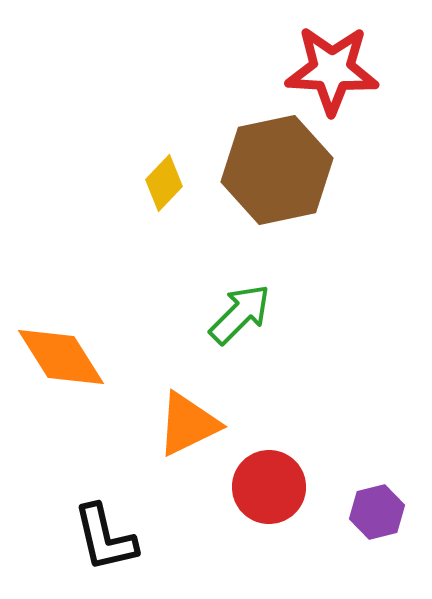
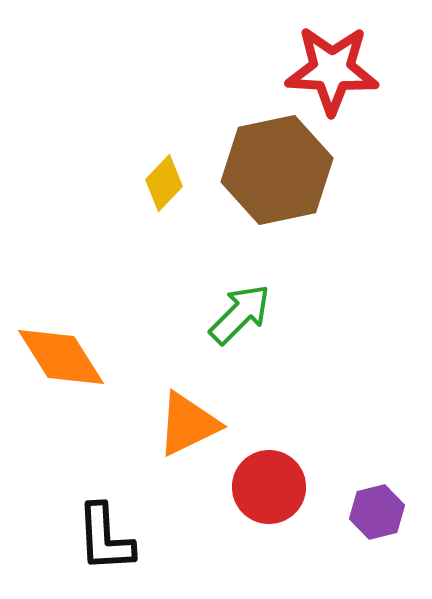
black L-shape: rotated 10 degrees clockwise
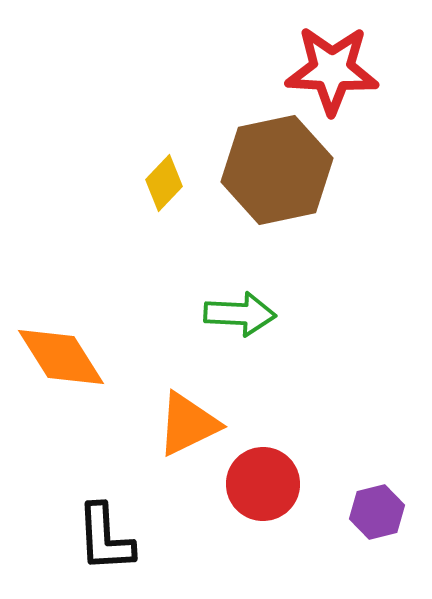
green arrow: rotated 48 degrees clockwise
red circle: moved 6 px left, 3 px up
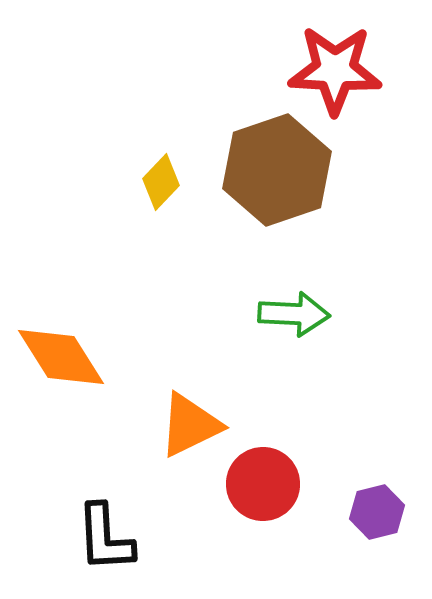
red star: moved 3 px right
brown hexagon: rotated 7 degrees counterclockwise
yellow diamond: moved 3 px left, 1 px up
green arrow: moved 54 px right
orange triangle: moved 2 px right, 1 px down
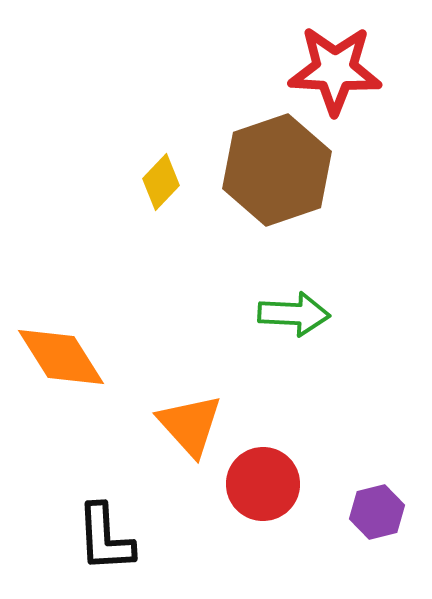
orange triangle: rotated 46 degrees counterclockwise
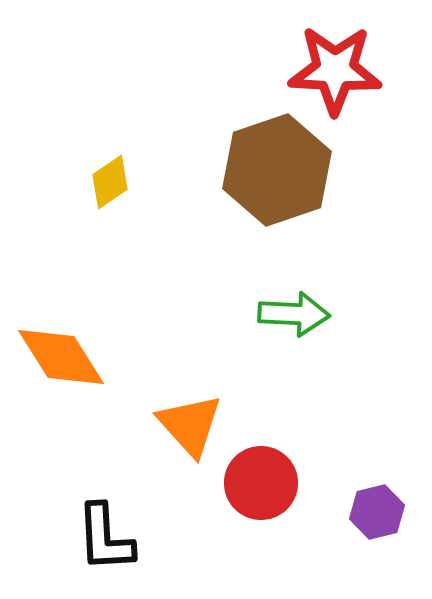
yellow diamond: moved 51 px left; rotated 12 degrees clockwise
red circle: moved 2 px left, 1 px up
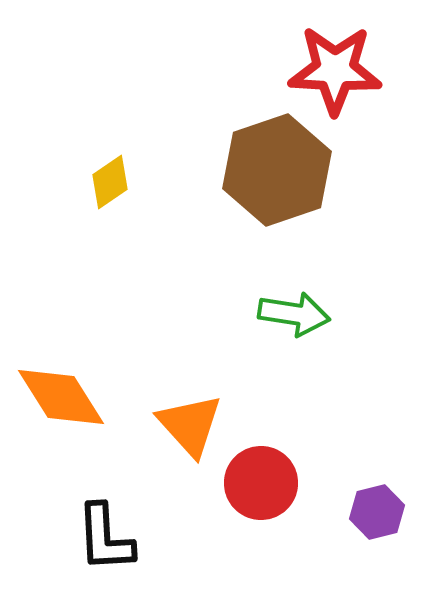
green arrow: rotated 6 degrees clockwise
orange diamond: moved 40 px down
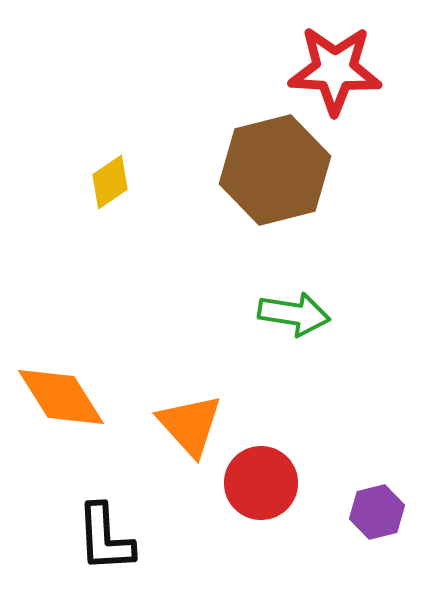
brown hexagon: moved 2 px left; rotated 5 degrees clockwise
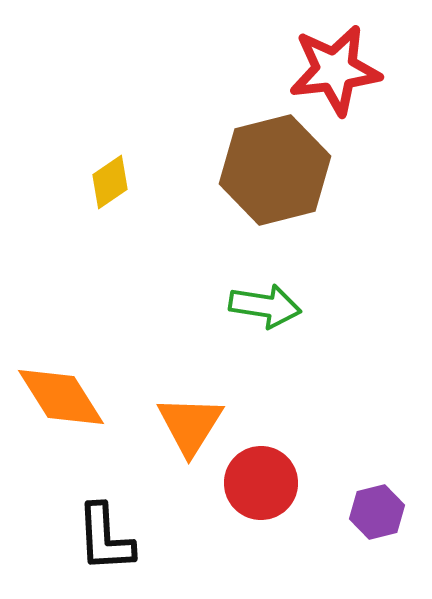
red star: rotated 10 degrees counterclockwise
green arrow: moved 29 px left, 8 px up
orange triangle: rotated 14 degrees clockwise
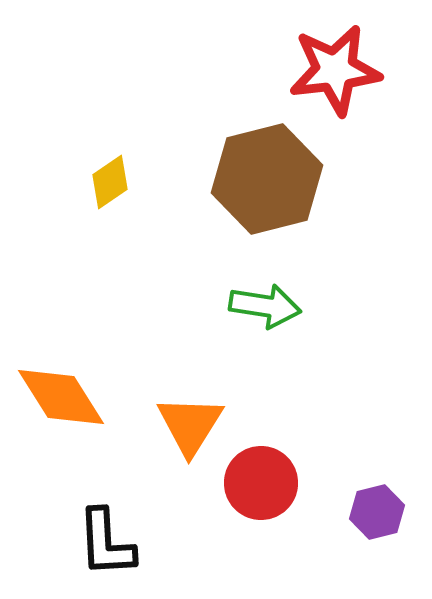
brown hexagon: moved 8 px left, 9 px down
black L-shape: moved 1 px right, 5 px down
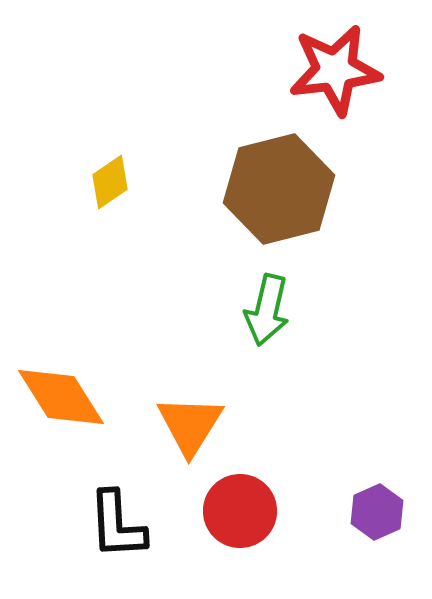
brown hexagon: moved 12 px right, 10 px down
green arrow: moved 2 px right, 4 px down; rotated 94 degrees clockwise
red circle: moved 21 px left, 28 px down
purple hexagon: rotated 10 degrees counterclockwise
black L-shape: moved 11 px right, 18 px up
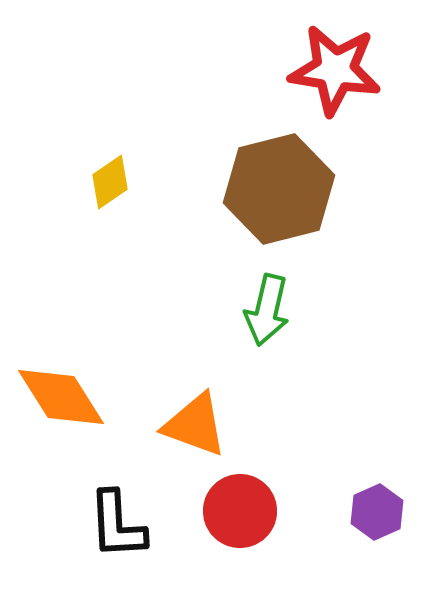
red star: rotated 16 degrees clockwise
orange triangle: moved 5 px right; rotated 42 degrees counterclockwise
